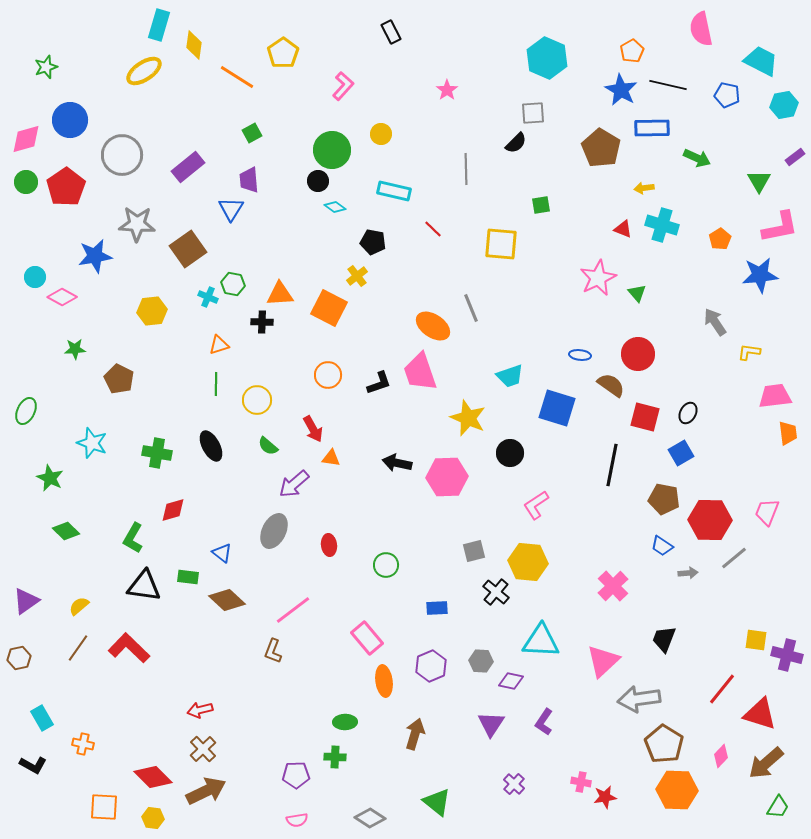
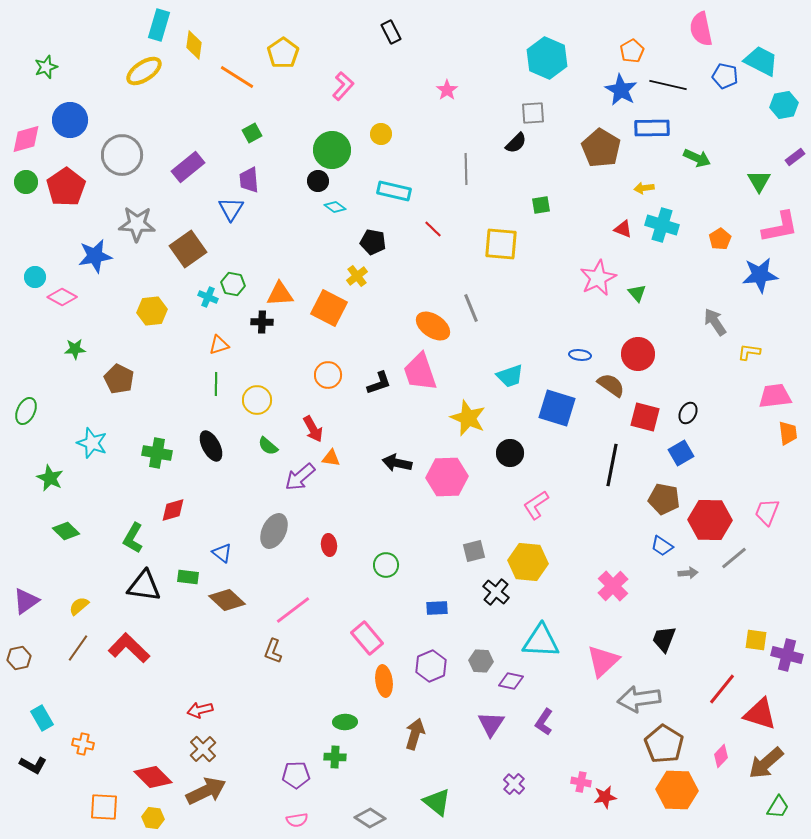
blue pentagon at (727, 95): moved 2 px left, 19 px up
purple arrow at (294, 484): moved 6 px right, 7 px up
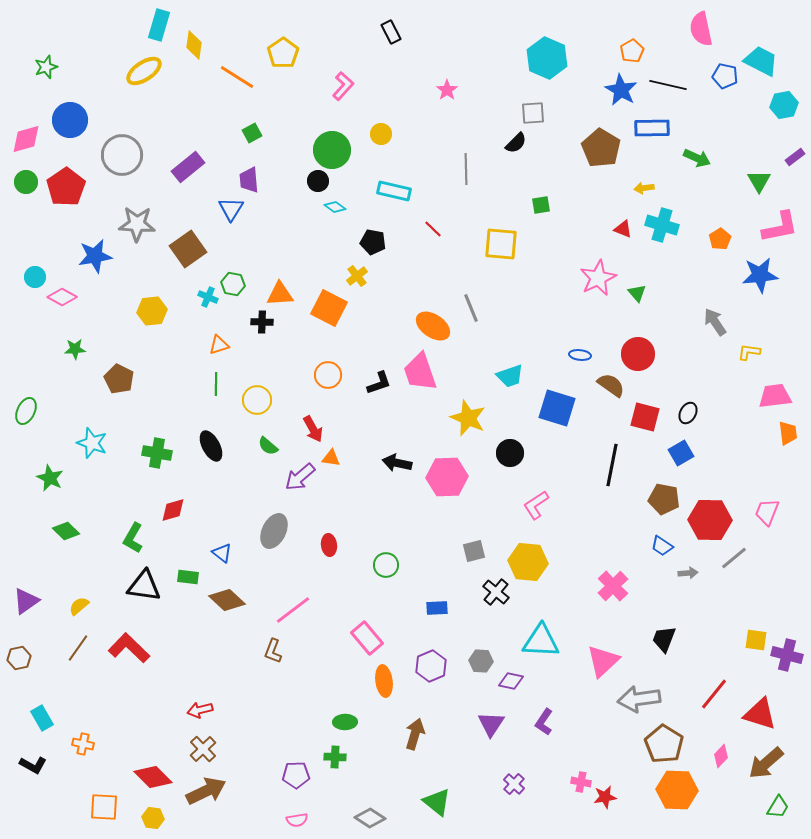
red line at (722, 689): moved 8 px left, 5 px down
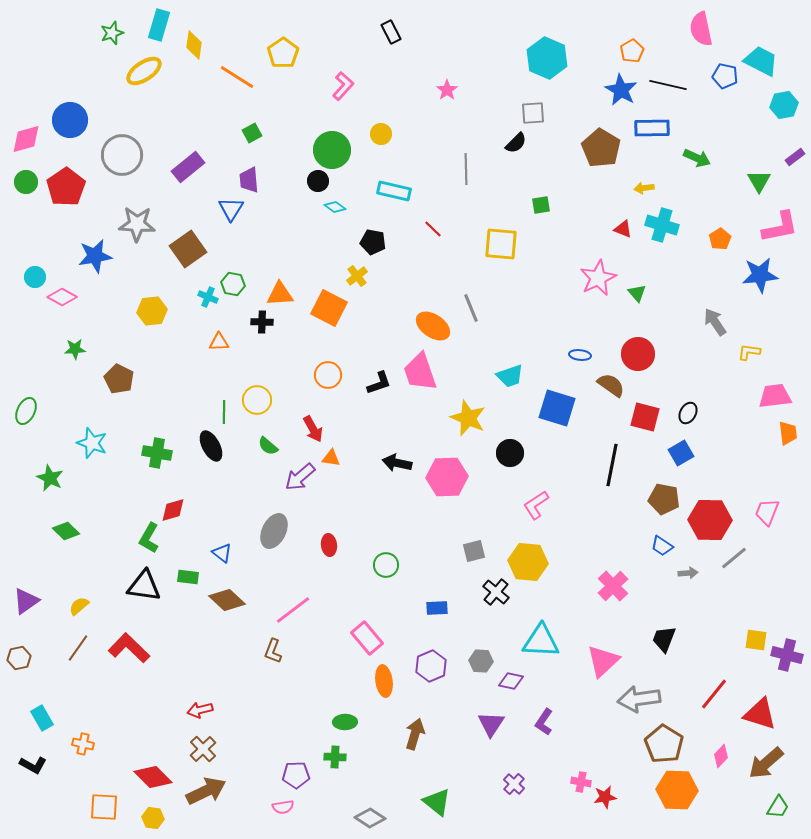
green star at (46, 67): moved 66 px right, 34 px up
orange triangle at (219, 345): moved 3 px up; rotated 15 degrees clockwise
green line at (216, 384): moved 8 px right, 28 px down
green L-shape at (133, 538): moved 16 px right
pink semicircle at (297, 820): moved 14 px left, 13 px up
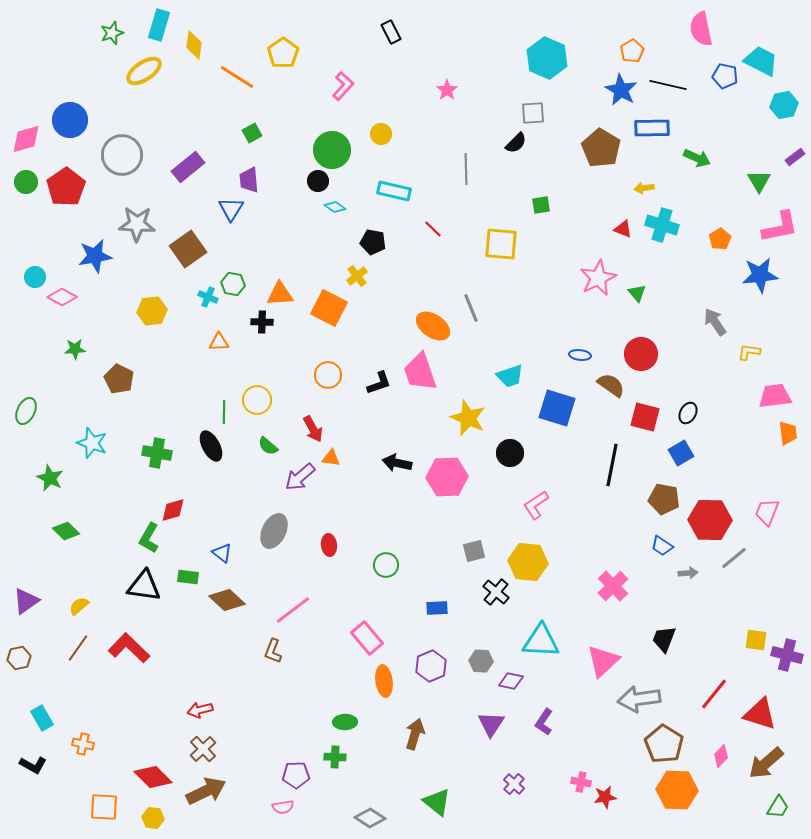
red circle at (638, 354): moved 3 px right
